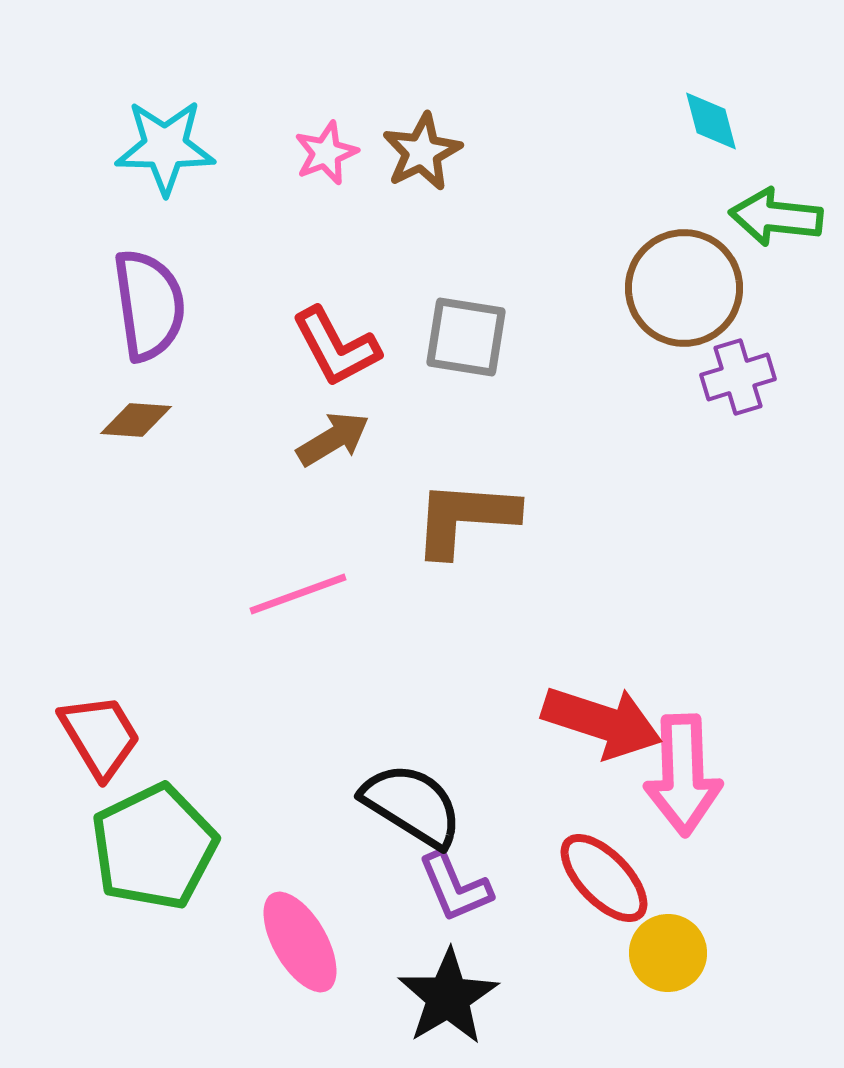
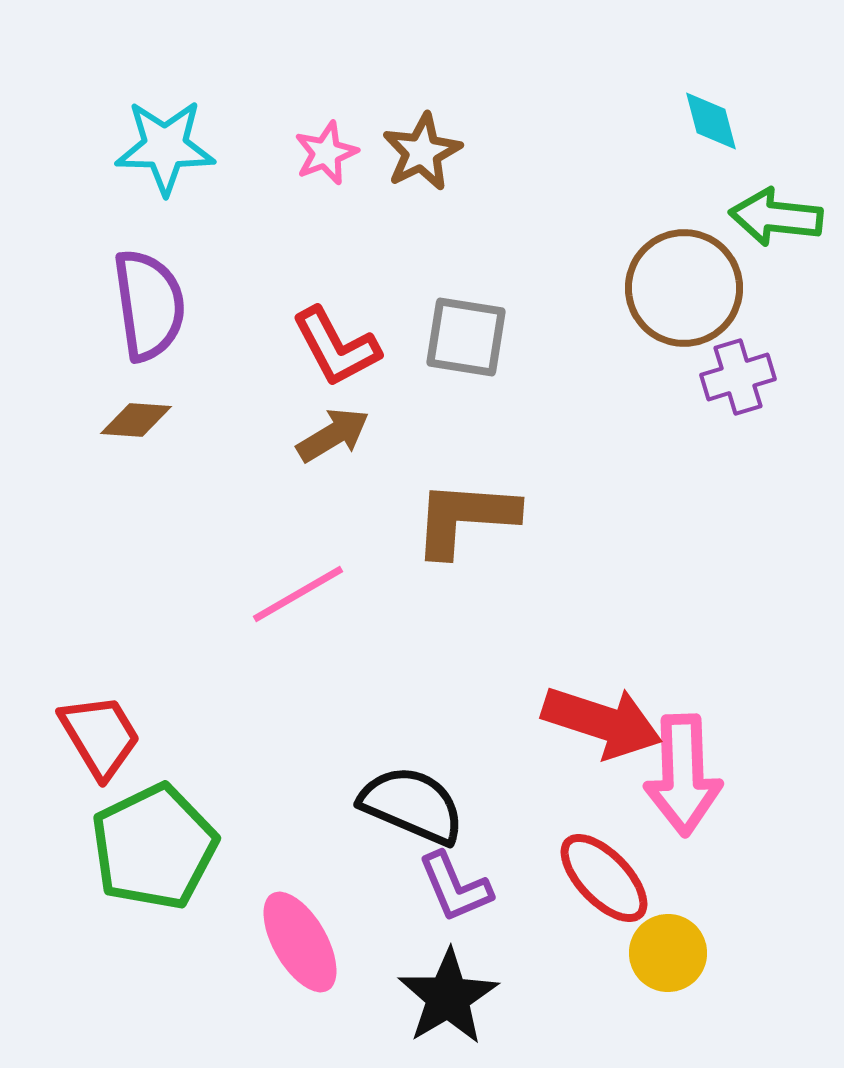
brown arrow: moved 4 px up
pink line: rotated 10 degrees counterclockwise
black semicircle: rotated 9 degrees counterclockwise
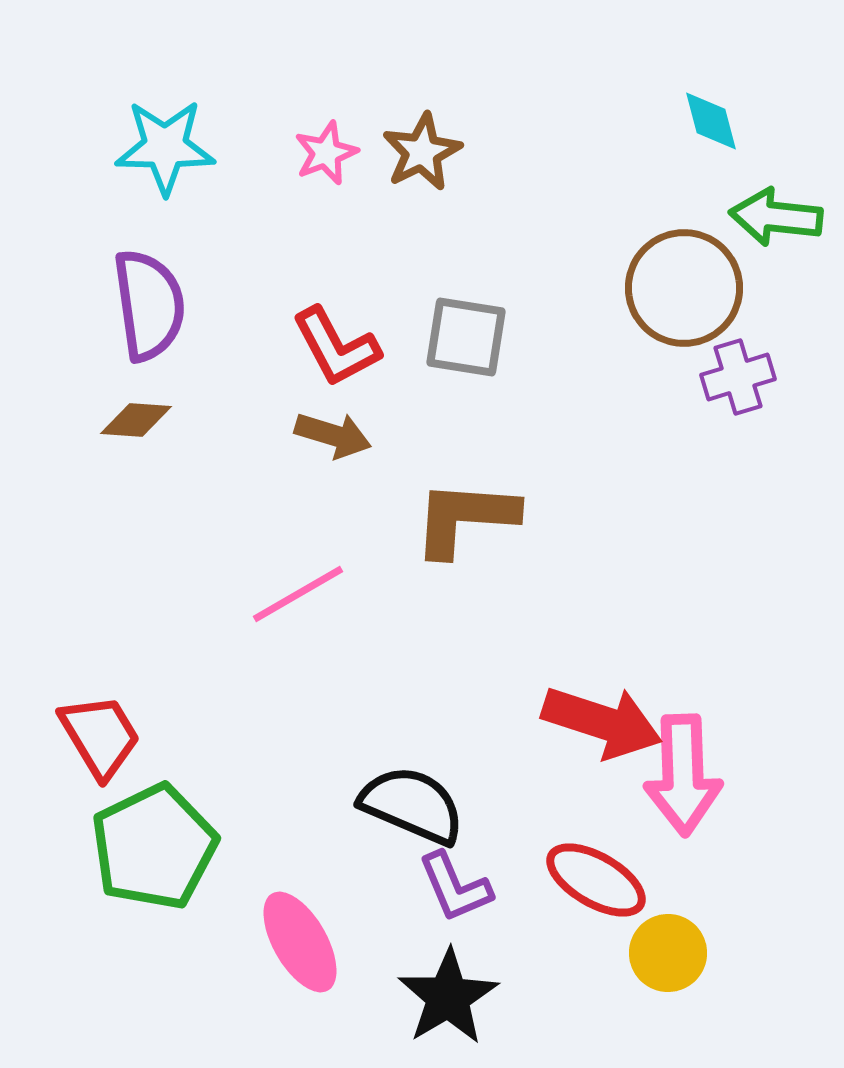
brown arrow: rotated 48 degrees clockwise
red ellipse: moved 8 px left, 2 px down; rotated 16 degrees counterclockwise
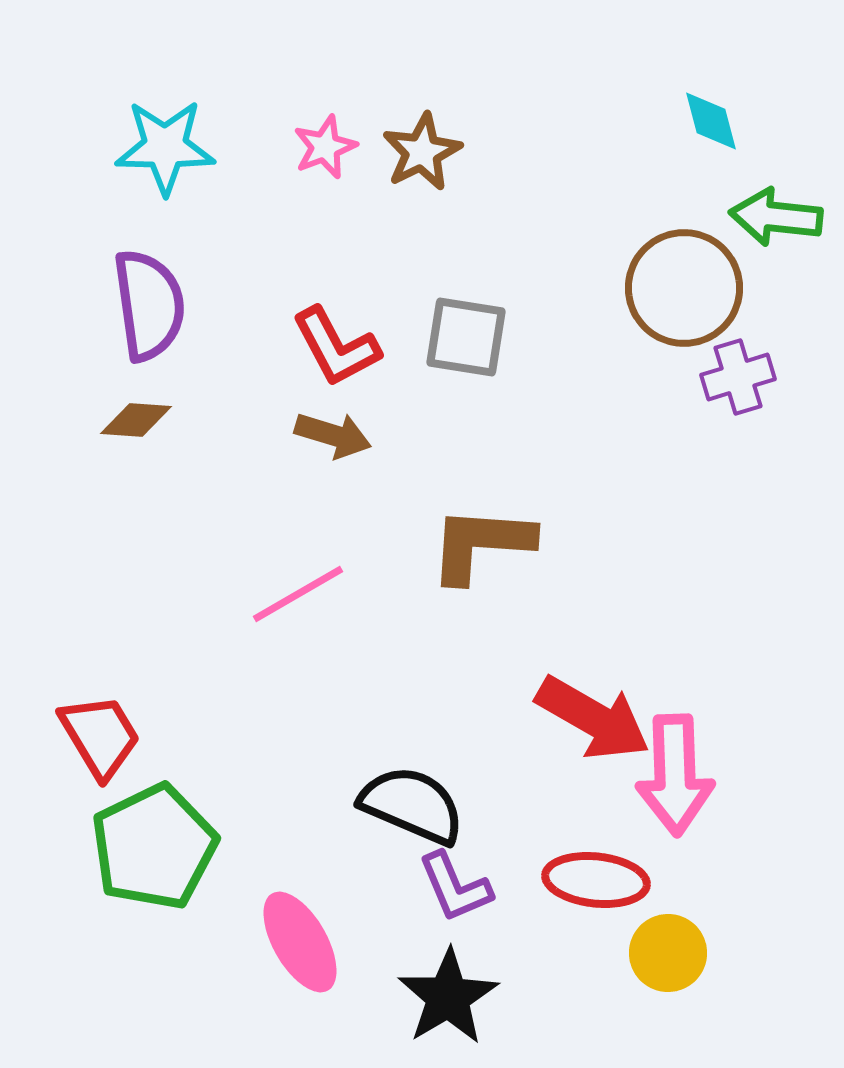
pink star: moved 1 px left, 6 px up
brown L-shape: moved 16 px right, 26 px down
red arrow: moved 9 px left, 4 px up; rotated 12 degrees clockwise
pink arrow: moved 8 px left
red ellipse: rotated 24 degrees counterclockwise
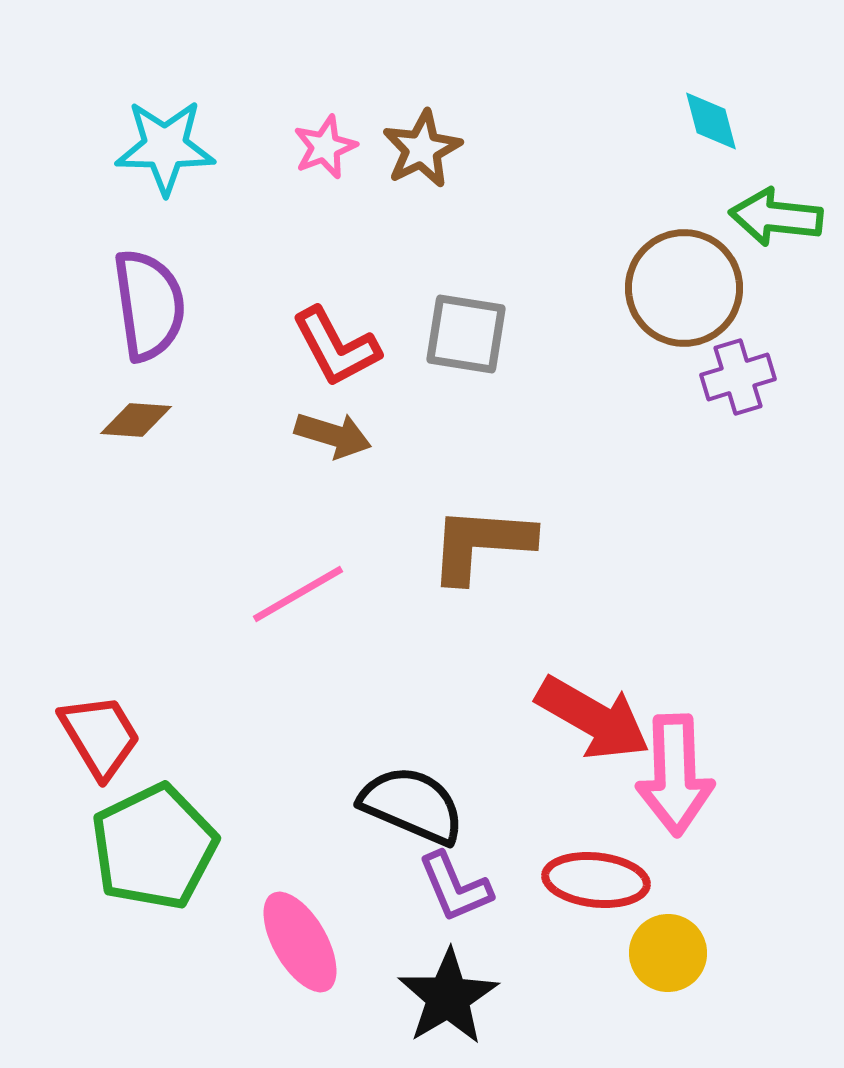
brown star: moved 3 px up
gray square: moved 3 px up
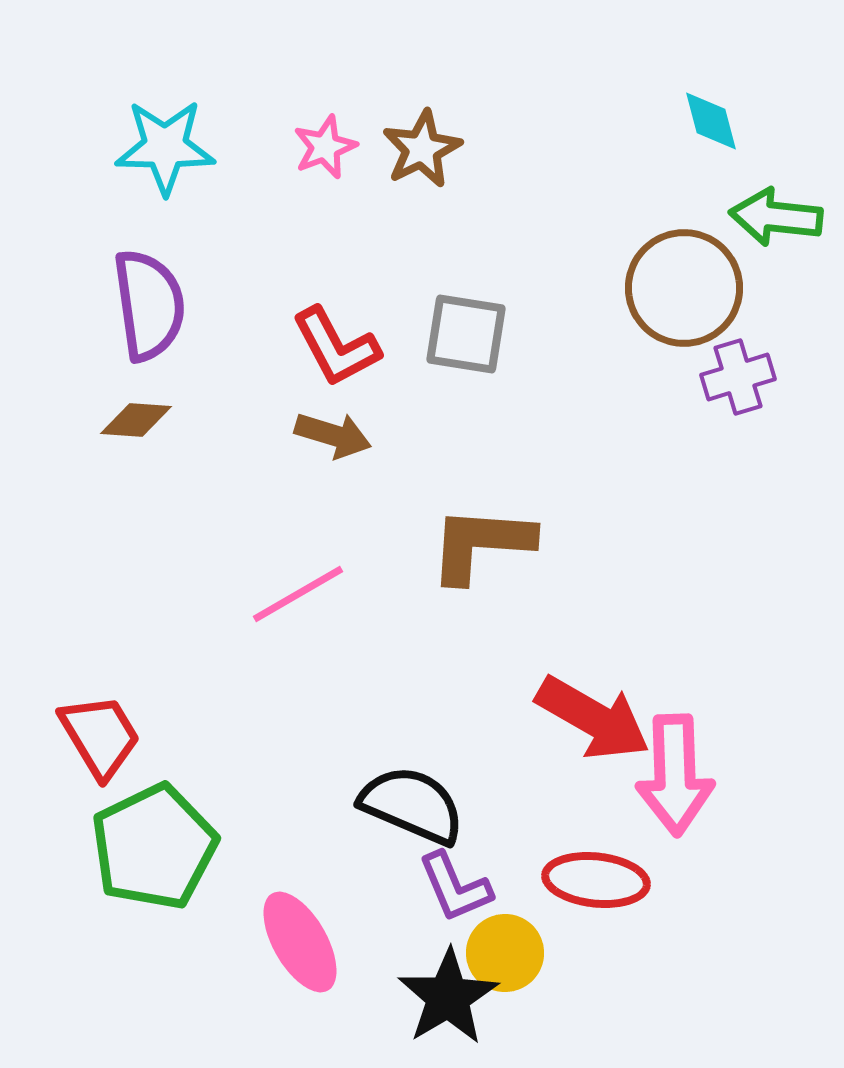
yellow circle: moved 163 px left
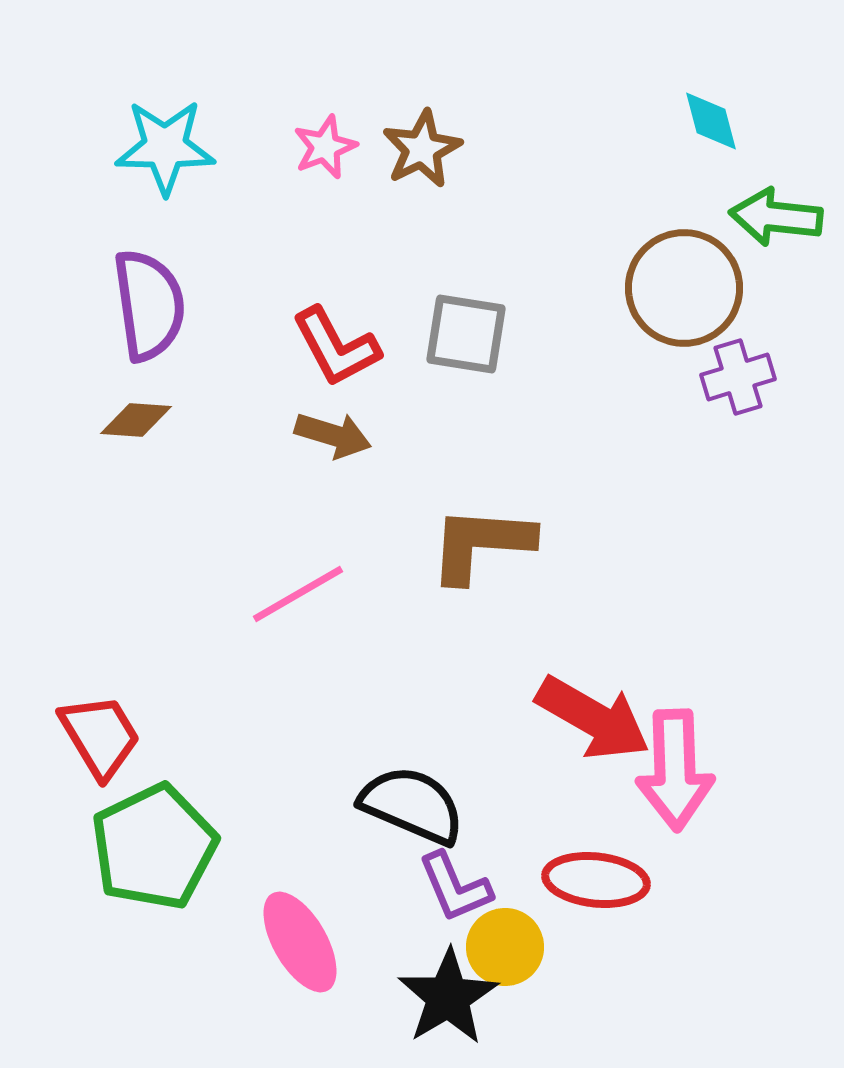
pink arrow: moved 5 px up
yellow circle: moved 6 px up
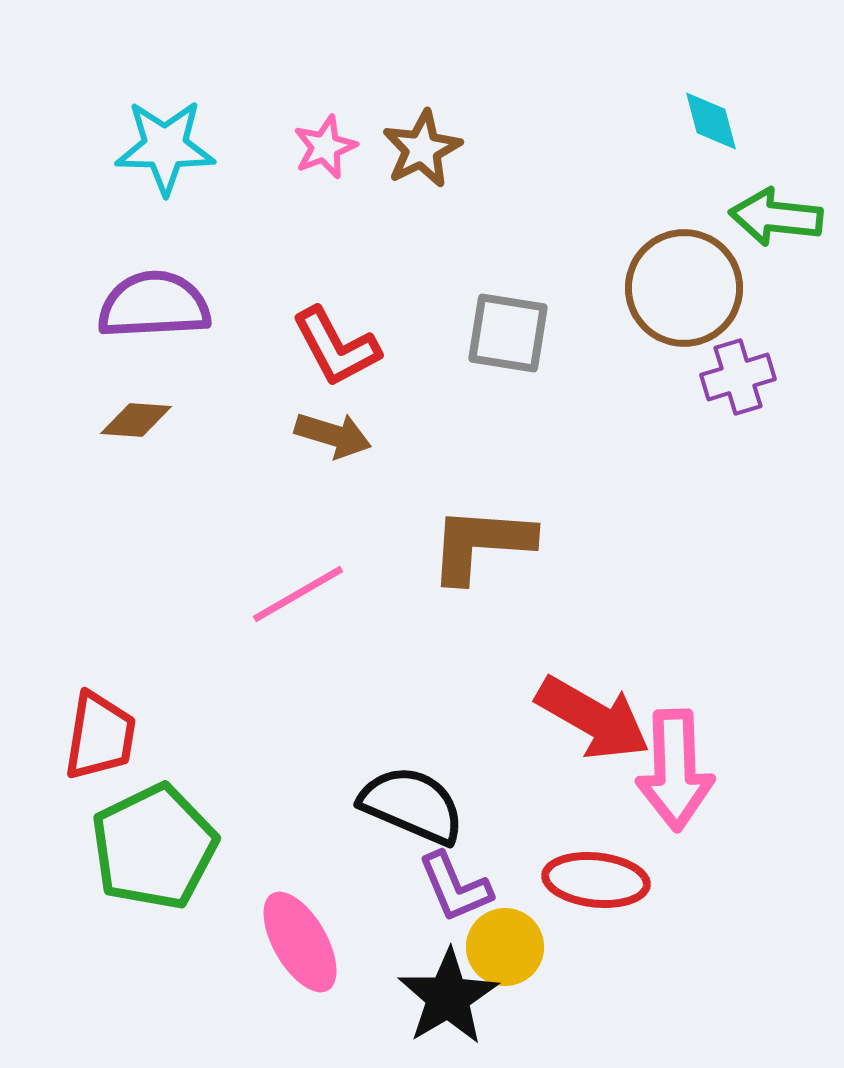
purple semicircle: moved 5 px right; rotated 85 degrees counterclockwise
gray square: moved 42 px right, 1 px up
red trapezoid: rotated 40 degrees clockwise
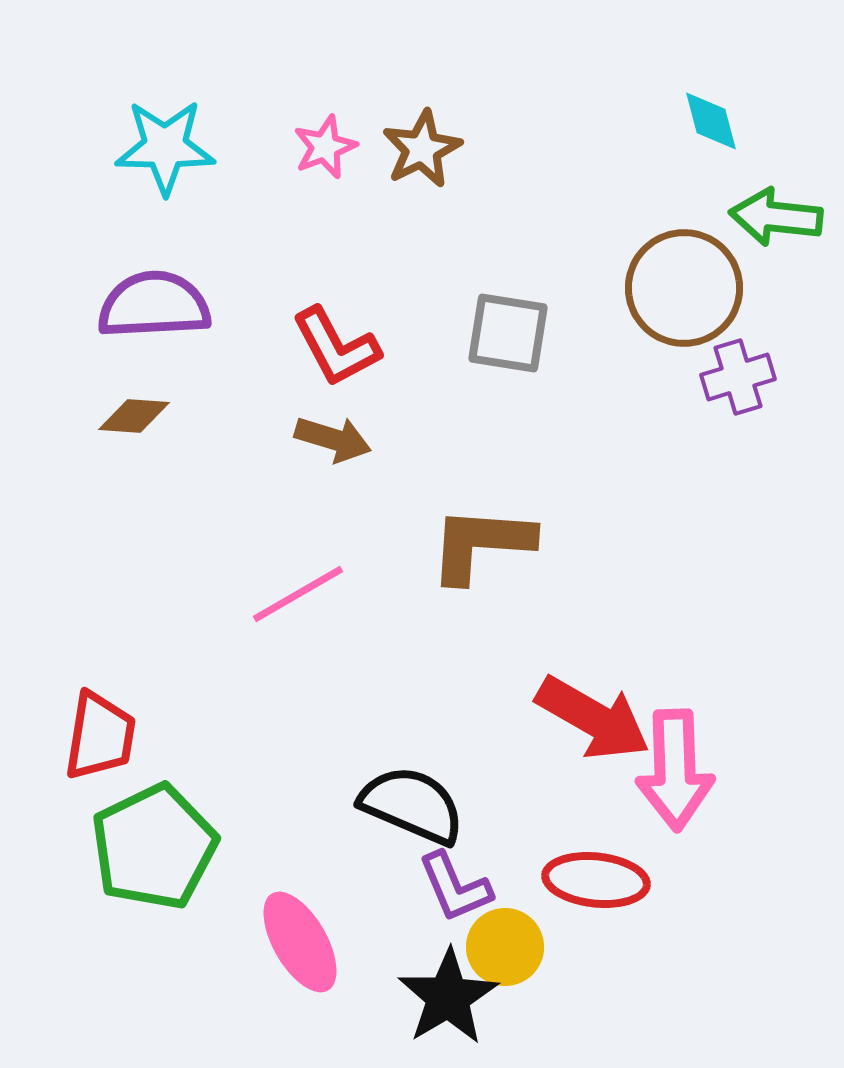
brown diamond: moved 2 px left, 4 px up
brown arrow: moved 4 px down
